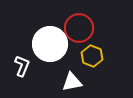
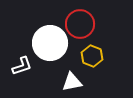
red circle: moved 1 px right, 4 px up
white circle: moved 1 px up
white L-shape: rotated 50 degrees clockwise
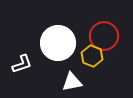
red circle: moved 24 px right, 12 px down
white circle: moved 8 px right
white L-shape: moved 2 px up
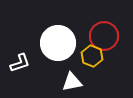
white L-shape: moved 2 px left, 1 px up
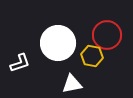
red circle: moved 3 px right, 1 px up
yellow hexagon: rotated 10 degrees counterclockwise
white triangle: moved 2 px down
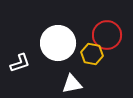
yellow hexagon: moved 2 px up
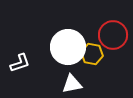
red circle: moved 6 px right
white circle: moved 10 px right, 4 px down
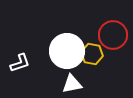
white circle: moved 1 px left, 4 px down
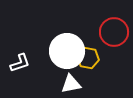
red circle: moved 1 px right, 3 px up
yellow hexagon: moved 4 px left, 4 px down
white triangle: moved 1 px left
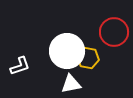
white L-shape: moved 3 px down
